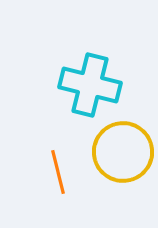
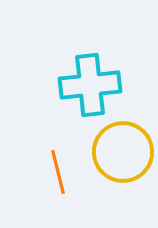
cyan cross: rotated 20 degrees counterclockwise
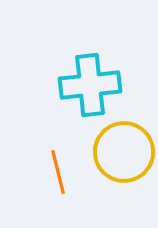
yellow circle: moved 1 px right
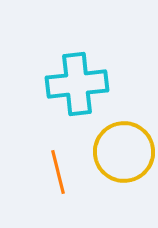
cyan cross: moved 13 px left, 1 px up
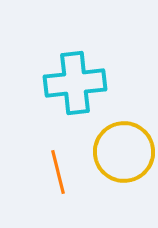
cyan cross: moved 2 px left, 1 px up
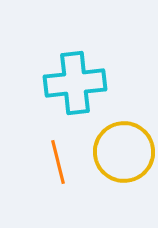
orange line: moved 10 px up
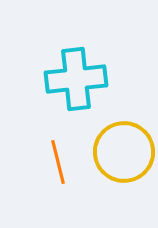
cyan cross: moved 1 px right, 4 px up
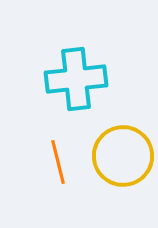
yellow circle: moved 1 px left, 4 px down
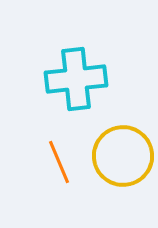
orange line: moved 1 px right; rotated 9 degrees counterclockwise
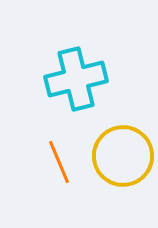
cyan cross: rotated 8 degrees counterclockwise
